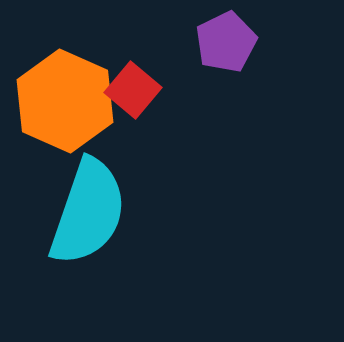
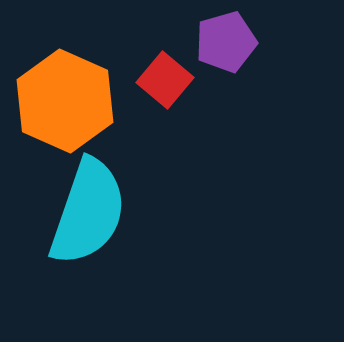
purple pentagon: rotated 10 degrees clockwise
red square: moved 32 px right, 10 px up
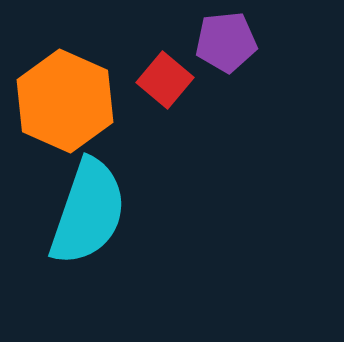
purple pentagon: rotated 10 degrees clockwise
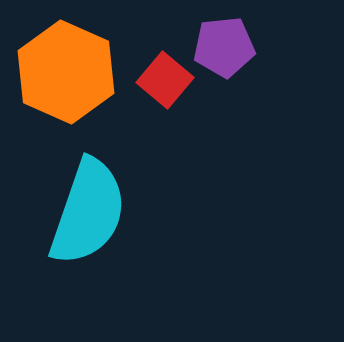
purple pentagon: moved 2 px left, 5 px down
orange hexagon: moved 1 px right, 29 px up
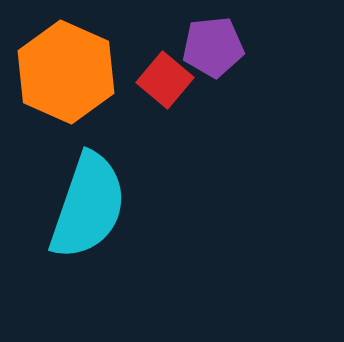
purple pentagon: moved 11 px left
cyan semicircle: moved 6 px up
